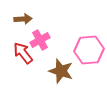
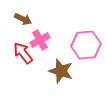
brown arrow: rotated 30 degrees clockwise
pink hexagon: moved 3 px left, 5 px up
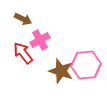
pink hexagon: moved 20 px down
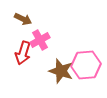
red arrow: rotated 125 degrees counterclockwise
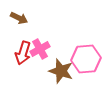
brown arrow: moved 4 px left, 1 px up
pink cross: moved 9 px down
pink hexagon: moved 6 px up
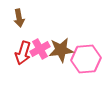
brown arrow: rotated 54 degrees clockwise
brown star: moved 21 px up; rotated 25 degrees counterclockwise
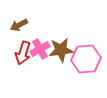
brown arrow: moved 7 px down; rotated 72 degrees clockwise
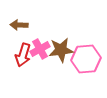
brown arrow: rotated 30 degrees clockwise
red arrow: moved 2 px down
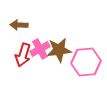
brown star: moved 2 px left
pink hexagon: moved 3 px down
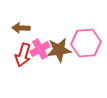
brown arrow: moved 2 px right, 3 px down
pink hexagon: moved 19 px up
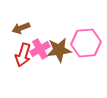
brown arrow: rotated 24 degrees counterclockwise
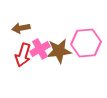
brown arrow: rotated 12 degrees clockwise
brown star: moved 1 px down
